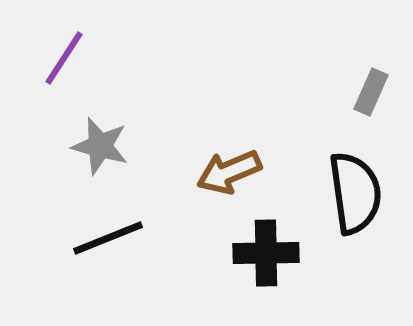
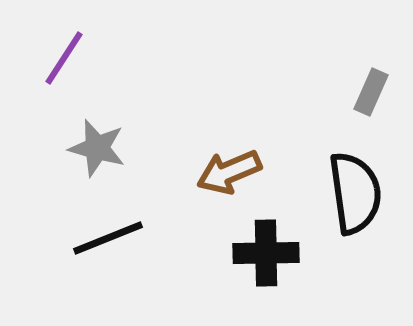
gray star: moved 3 px left, 2 px down
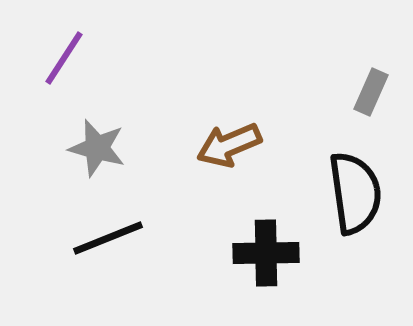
brown arrow: moved 27 px up
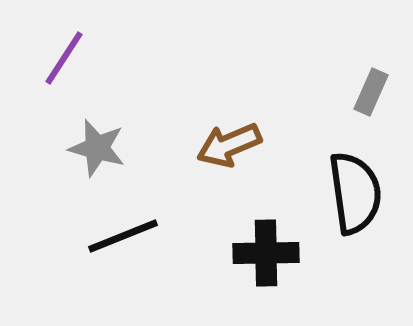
black line: moved 15 px right, 2 px up
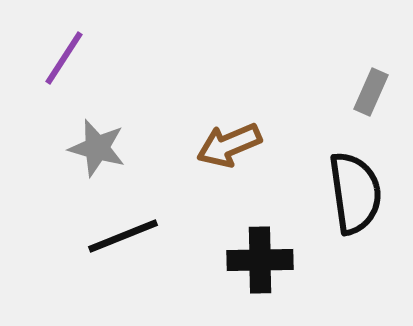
black cross: moved 6 px left, 7 px down
